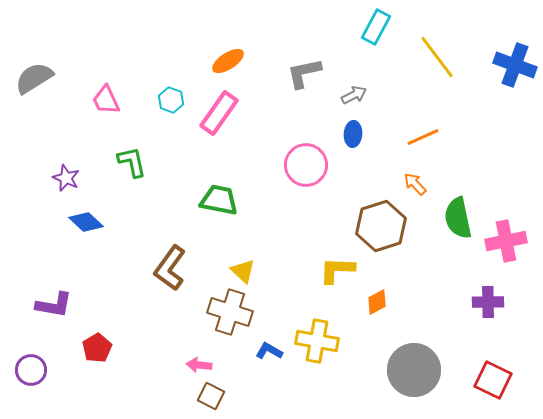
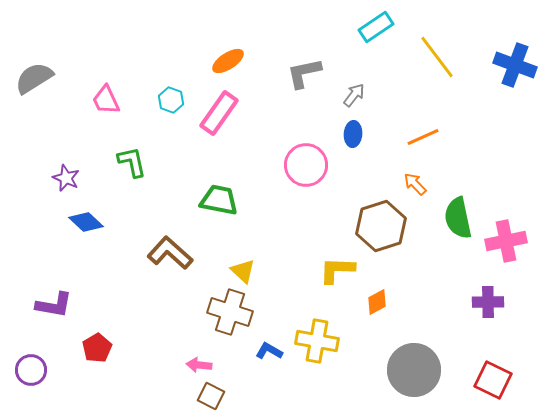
cyan rectangle: rotated 28 degrees clockwise
gray arrow: rotated 25 degrees counterclockwise
brown L-shape: moved 15 px up; rotated 96 degrees clockwise
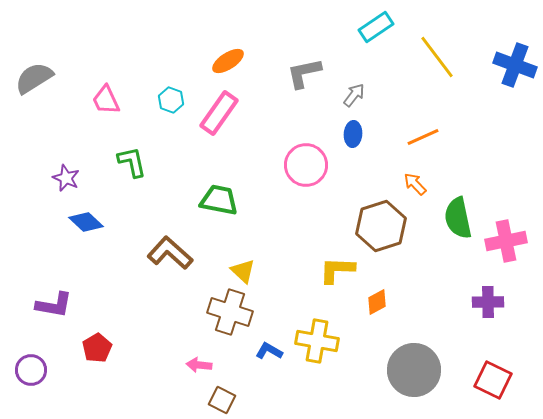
brown square: moved 11 px right, 4 px down
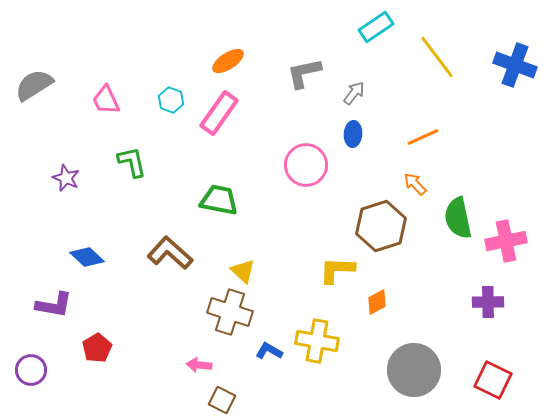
gray semicircle: moved 7 px down
gray arrow: moved 2 px up
blue diamond: moved 1 px right, 35 px down
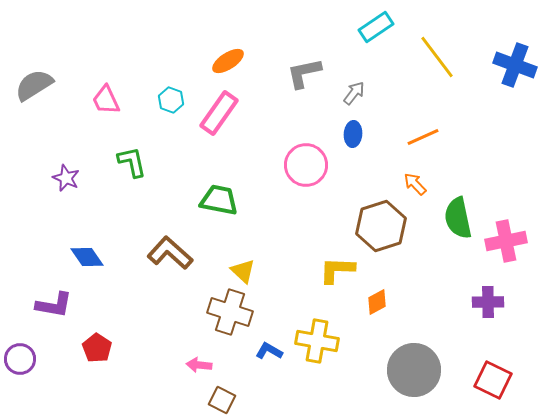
blue diamond: rotated 12 degrees clockwise
red pentagon: rotated 8 degrees counterclockwise
purple circle: moved 11 px left, 11 px up
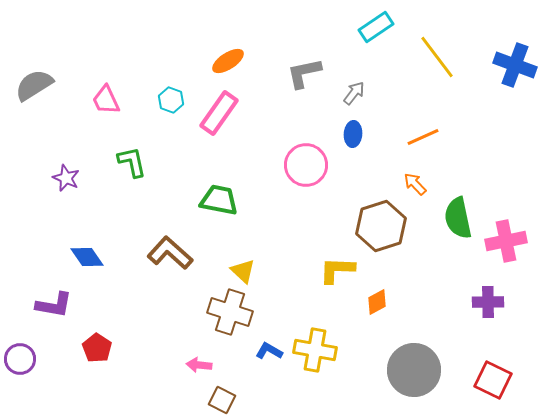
yellow cross: moved 2 px left, 9 px down
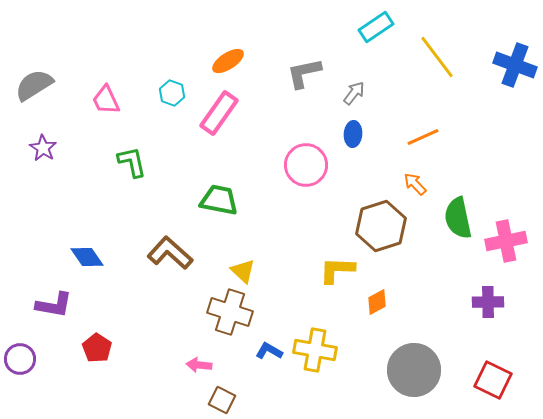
cyan hexagon: moved 1 px right, 7 px up
purple star: moved 23 px left, 30 px up; rotated 8 degrees clockwise
